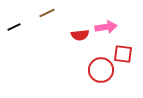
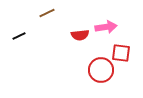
black line: moved 5 px right, 9 px down
red square: moved 2 px left, 1 px up
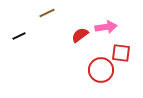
red semicircle: rotated 150 degrees clockwise
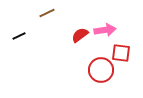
pink arrow: moved 1 px left, 3 px down
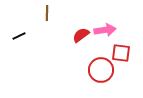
brown line: rotated 63 degrees counterclockwise
red semicircle: moved 1 px right
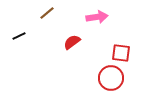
brown line: rotated 49 degrees clockwise
pink arrow: moved 8 px left, 13 px up
red semicircle: moved 9 px left, 7 px down
red circle: moved 10 px right, 8 px down
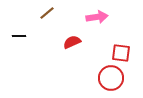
black line: rotated 24 degrees clockwise
red semicircle: rotated 12 degrees clockwise
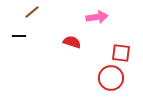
brown line: moved 15 px left, 1 px up
red semicircle: rotated 42 degrees clockwise
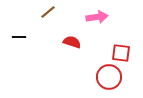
brown line: moved 16 px right
black line: moved 1 px down
red circle: moved 2 px left, 1 px up
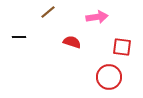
red square: moved 1 px right, 6 px up
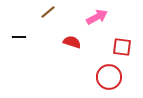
pink arrow: rotated 20 degrees counterclockwise
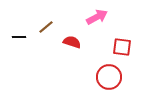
brown line: moved 2 px left, 15 px down
